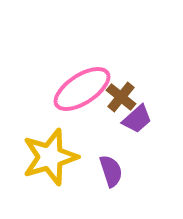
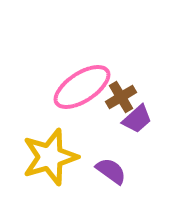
pink ellipse: moved 2 px up
brown cross: rotated 20 degrees clockwise
purple semicircle: rotated 36 degrees counterclockwise
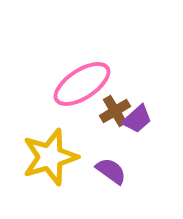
pink ellipse: moved 3 px up
brown cross: moved 6 px left, 14 px down
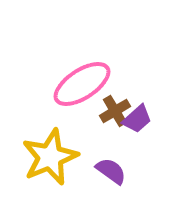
yellow star: rotated 6 degrees counterclockwise
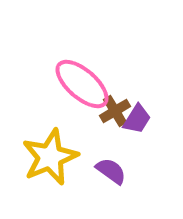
pink ellipse: rotated 74 degrees clockwise
purple trapezoid: rotated 16 degrees counterclockwise
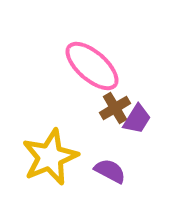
pink ellipse: moved 10 px right, 18 px up
brown cross: moved 3 px up
purple semicircle: moved 1 px left; rotated 8 degrees counterclockwise
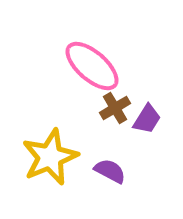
purple trapezoid: moved 10 px right
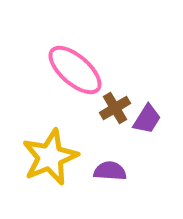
pink ellipse: moved 17 px left, 4 px down
purple semicircle: rotated 24 degrees counterclockwise
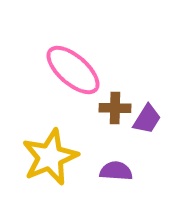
pink ellipse: moved 2 px left
brown cross: rotated 32 degrees clockwise
purple semicircle: moved 6 px right
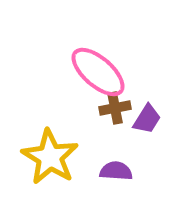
pink ellipse: moved 25 px right, 2 px down
brown cross: rotated 12 degrees counterclockwise
yellow star: rotated 18 degrees counterclockwise
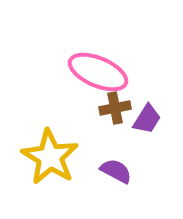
pink ellipse: rotated 18 degrees counterclockwise
purple semicircle: rotated 24 degrees clockwise
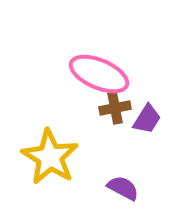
pink ellipse: moved 1 px right, 2 px down
purple semicircle: moved 7 px right, 17 px down
